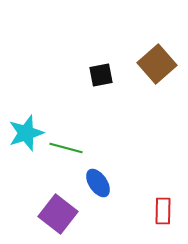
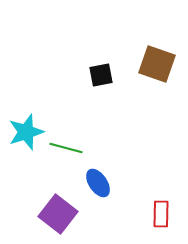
brown square: rotated 30 degrees counterclockwise
cyan star: moved 1 px up
red rectangle: moved 2 px left, 3 px down
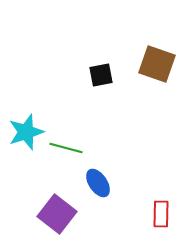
purple square: moved 1 px left
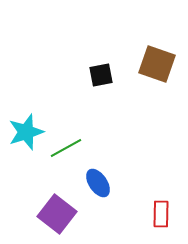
green line: rotated 44 degrees counterclockwise
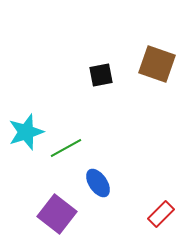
red rectangle: rotated 44 degrees clockwise
